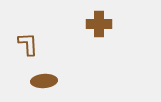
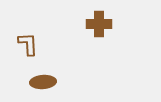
brown ellipse: moved 1 px left, 1 px down
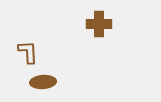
brown L-shape: moved 8 px down
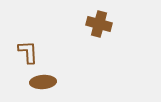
brown cross: rotated 15 degrees clockwise
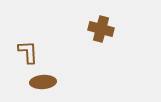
brown cross: moved 2 px right, 5 px down
